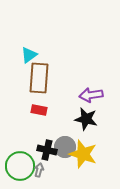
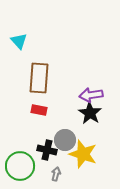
cyan triangle: moved 10 px left, 14 px up; rotated 36 degrees counterclockwise
black star: moved 4 px right, 6 px up; rotated 20 degrees clockwise
gray circle: moved 7 px up
gray arrow: moved 17 px right, 4 px down
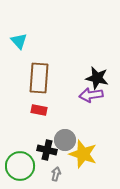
black star: moved 7 px right, 35 px up; rotated 20 degrees counterclockwise
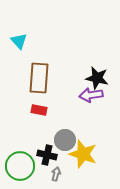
black cross: moved 5 px down
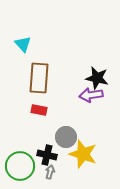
cyan triangle: moved 4 px right, 3 px down
gray circle: moved 1 px right, 3 px up
gray arrow: moved 6 px left, 2 px up
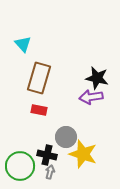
brown rectangle: rotated 12 degrees clockwise
purple arrow: moved 2 px down
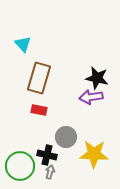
yellow star: moved 11 px right; rotated 16 degrees counterclockwise
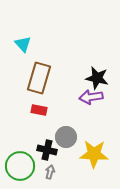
black cross: moved 5 px up
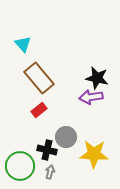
brown rectangle: rotated 56 degrees counterclockwise
red rectangle: rotated 49 degrees counterclockwise
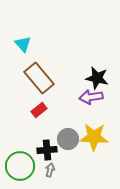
gray circle: moved 2 px right, 2 px down
black cross: rotated 18 degrees counterclockwise
yellow star: moved 17 px up
gray arrow: moved 2 px up
